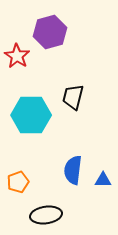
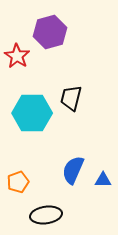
black trapezoid: moved 2 px left, 1 px down
cyan hexagon: moved 1 px right, 2 px up
blue semicircle: rotated 16 degrees clockwise
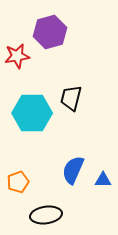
red star: rotated 30 degrees clockwise
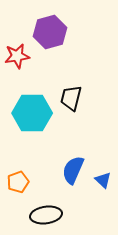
blue triangle: rotated 42 degrees clockwise
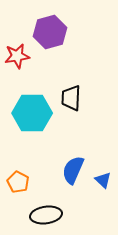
black trapezoid: rotated 12 degrees counterclockwise
orange pentagon: rotated 25 degrees counterclockwise
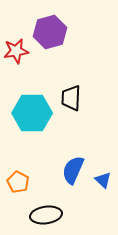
red star: moved 1 px left, 5 px up
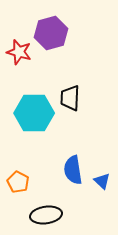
purple hexagon: moved 1 px right, 1 px down
red star: moved 3 px right, 1 px down; rotated 25 degrees clockwise
black trapezoid: moved 1 px left
cyan hexagon: moved 2 px right
blue semicircle: rotated 32 degrees counterclockwise
blue triangle: moved 1 px left, 1 px down
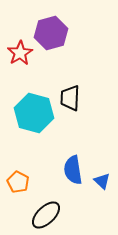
red star: moved 1 px right, 1 px down; rotated 25 degrees clockwise
cyan hexagon: rotated 15 degrees clockwise
black ellipse: rotated 36 degrees counterclockwise
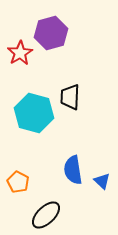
black trapezoid: moved 1 px up
